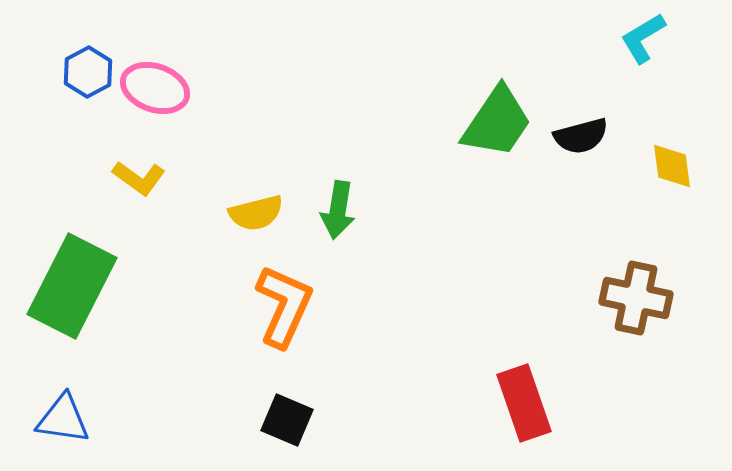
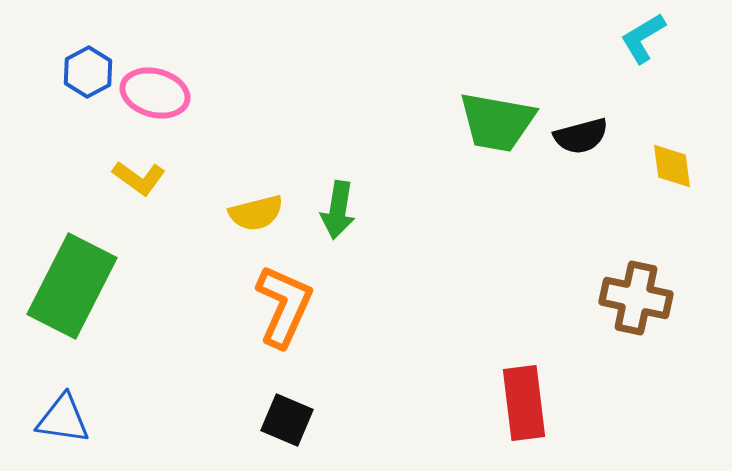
pink ellipse: moved 5 px down; rotated 4 degrees counterclockwise
green trapezoid: rotated 66 degrees clockwise
red rectangle: rotated 12 degrees clockwise
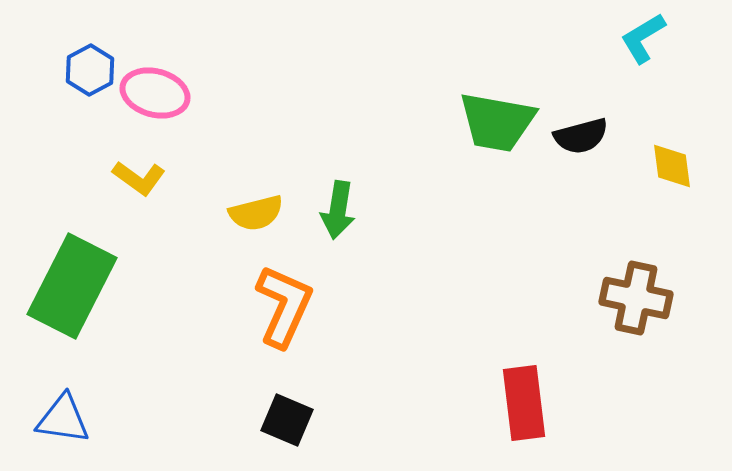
blue hexagon: moved 2 px right, 2 px up
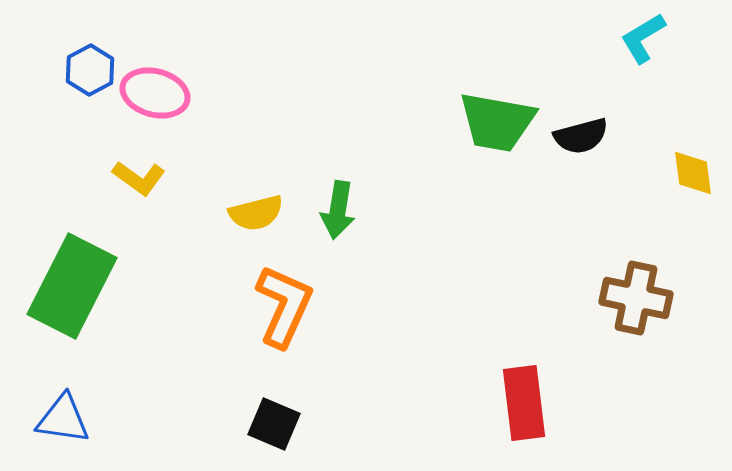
yellow diamond: moved 21 px right, 7 px down
black square: moved 13 px left, 4 px down
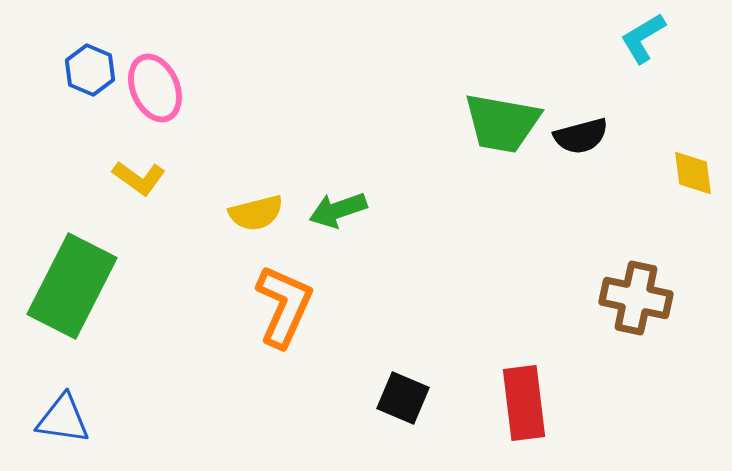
blue hexagon: rotated 9 degrees counterclockwise
pink ellipse: moved 5 px up; rotated 52 degrees clockwise
green trapezoid: moved 5 px right, 1 px down
green arrow: rotated 62 degrees clockwise
black square: moved 129 px right, 26 px up
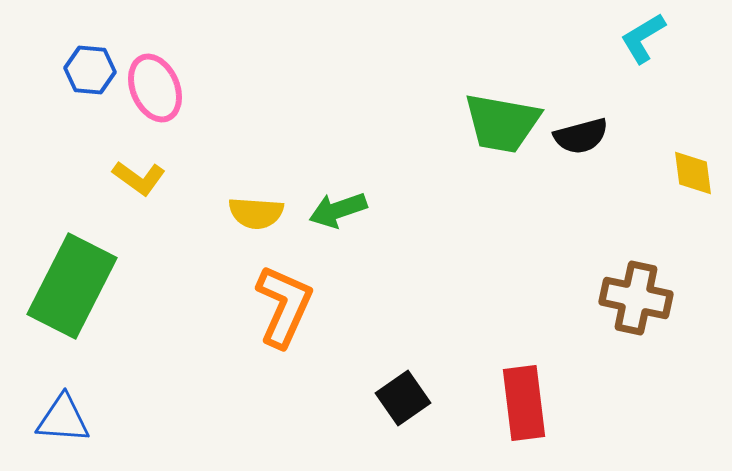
blue hexagon: rotated 18 degrees counterclockwise
yellow semicircle: rotated 18 degrees clockwise
black square: rotated 32 degrees clockwise
blue triangle: rotated 4 degrees counterclockwise
